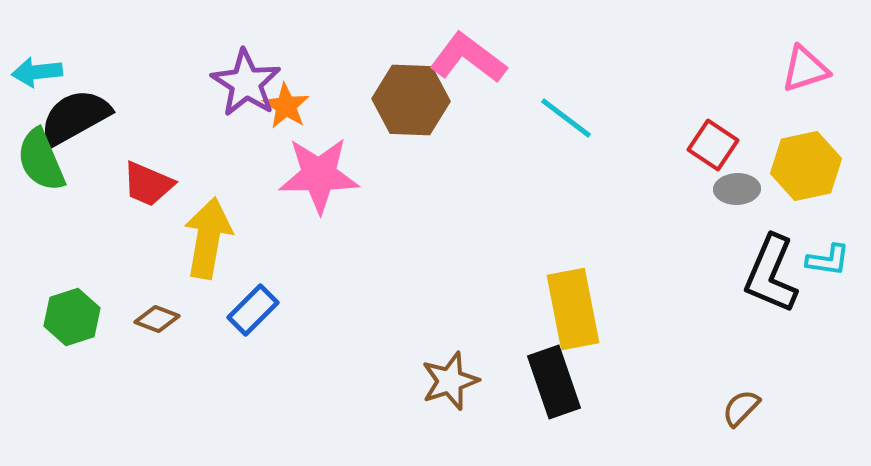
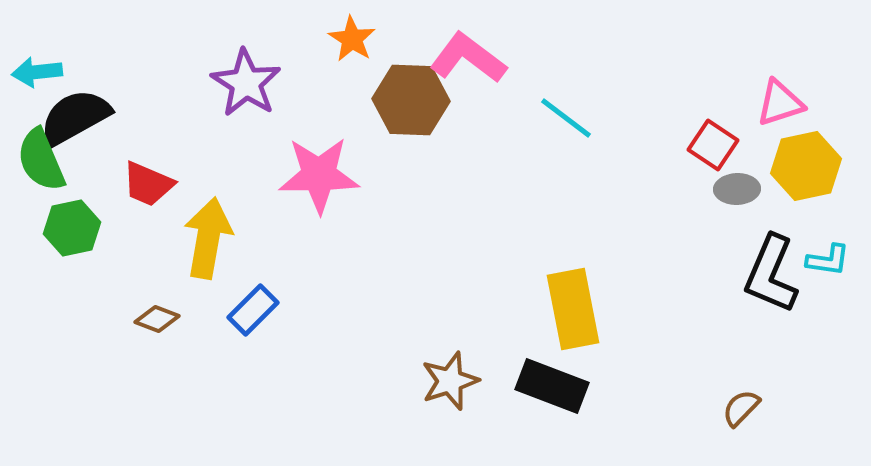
pink triangle: moved 25 px left, 34 px down
orange star: moved 66 px right, 67 px up
green hexagon: moved 89 px up; rotated 6 degrees clockwise
black rectangle: moved 2 px left, 4 px down; rotated 50 degrees counterclockwise
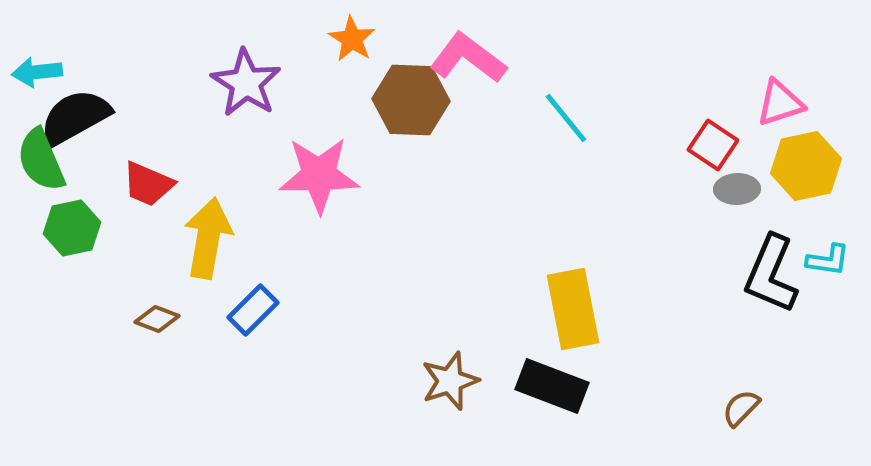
cyan line: rotated 14 degrees clockwise
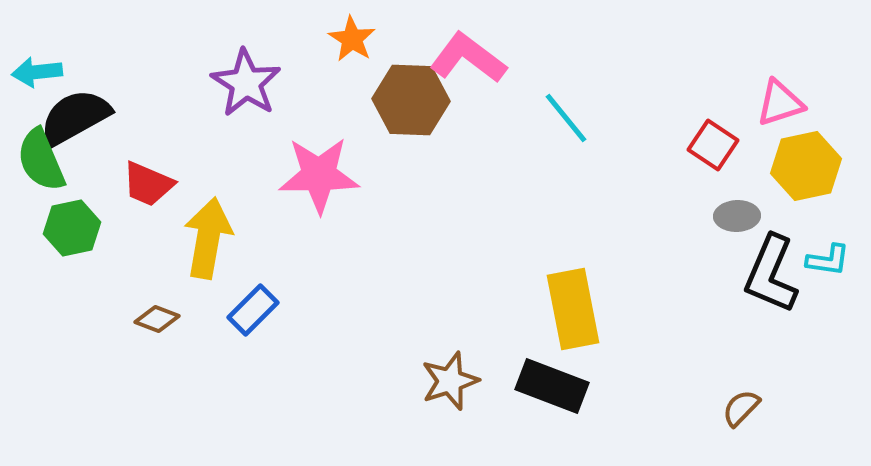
gray ellipse: moved 27 px down
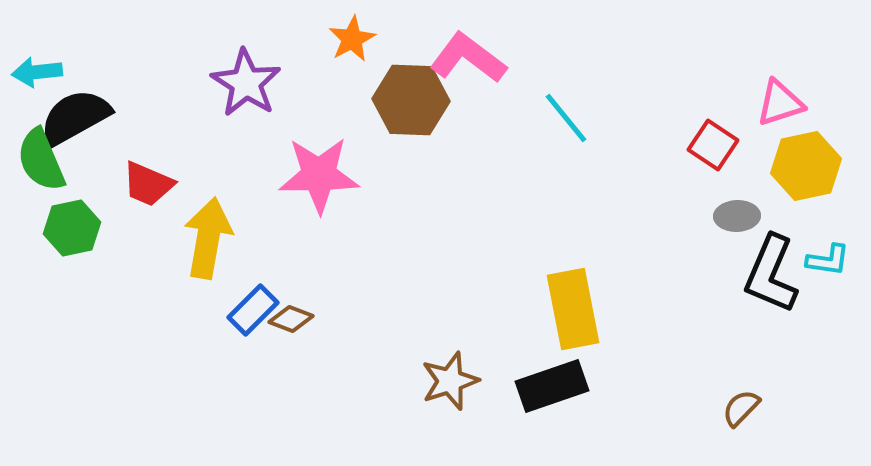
orange star: rotated 12 degrees clockwise
brown diamond: moved 134 px right
black rectangle: rotated 40 degrees counterclockwise
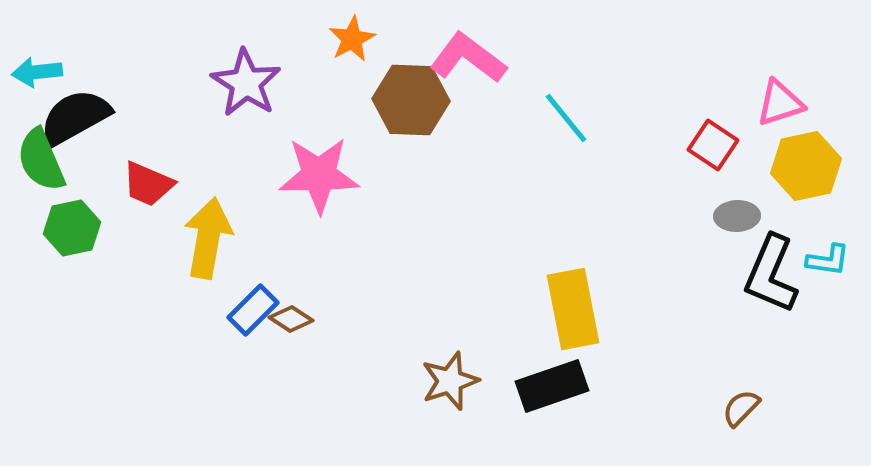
brown diamond: rotated 12 degrees clockwise
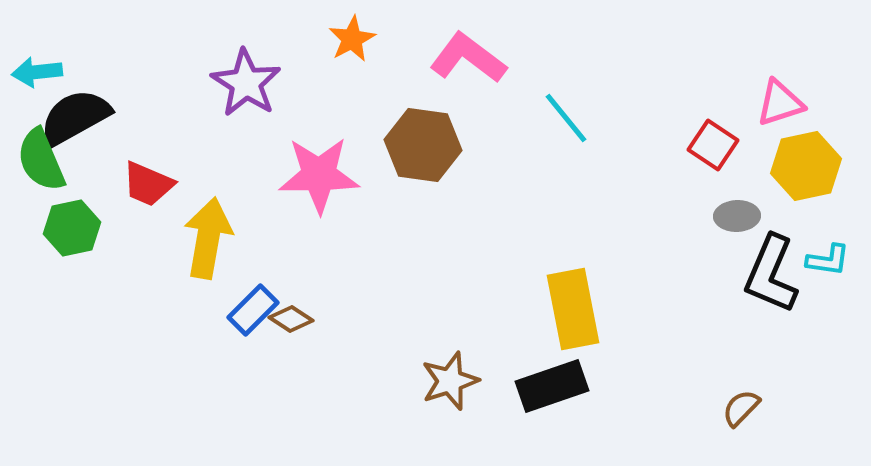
brown hexagon: moved 12 px right, 45 px down; rotated 6 degrees clockwise
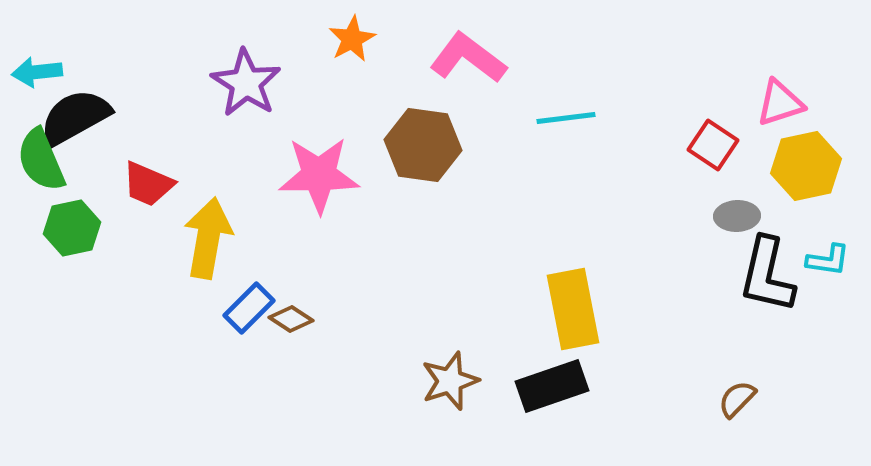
cyan line: rotated 58 degrees counterclockwise
black L-shape: moved 4 px left, 1 px down; rotated 10 degrees counterclockwise
blue rectangle: moved 4 px left, 2 px up
brown semicircle: moved 4 px left, 9 px up
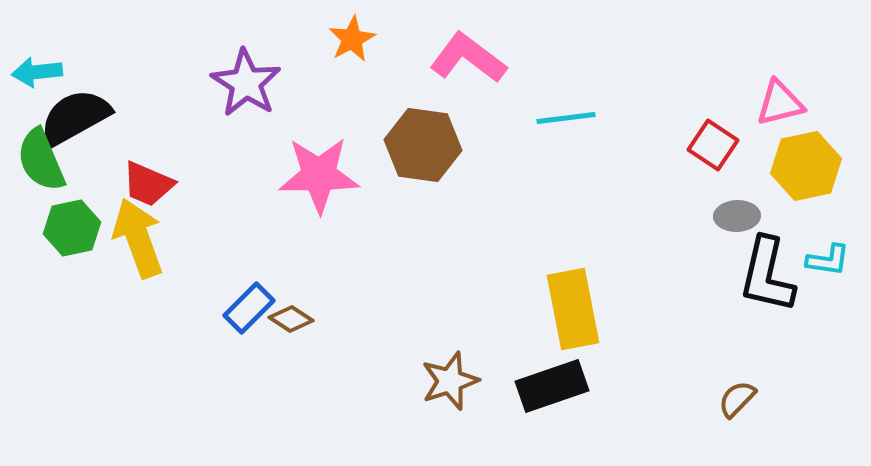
pink triangle: rotated 4 degrees clockwise
yellow arrow: moved 70 px left; rotated 30 degrees counterclockwise
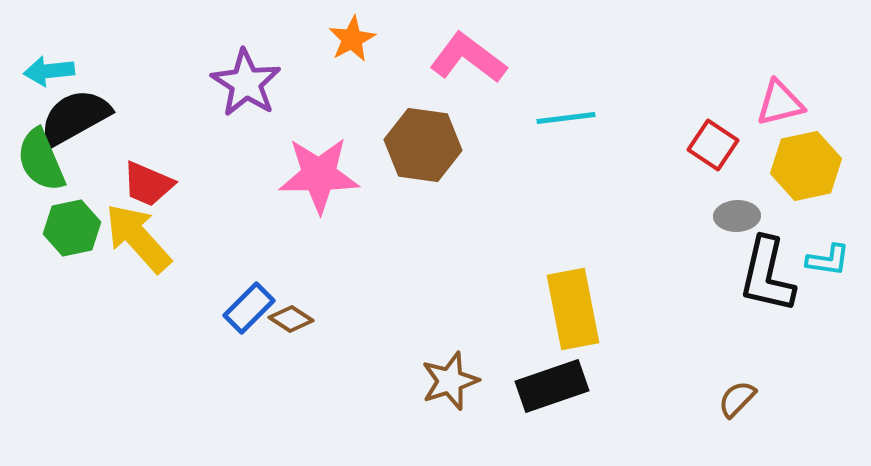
cyan arrow: moved 12 px right, 1 px up
yellow arrow: rotated 22 degrees counterclockwise
